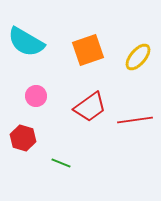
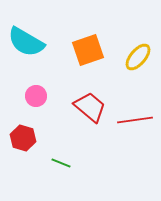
red trapezoid: rotated 104 degrees counterclockwise
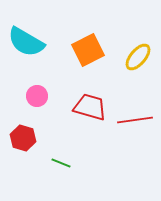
orange square: rotated 8 degrees counterclockwise
pink circle: moved 1 px right
red trapezoid: rotated 24 degrees counterclockwise
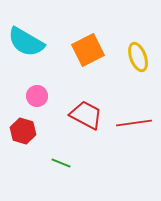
yellow ellipse: rotated 60 degrees counterclockwise
red trapezoid: moved 4 px left, 8 px down; rotated 12 degrees clockwise
red line: moved 1 px left, 3 px down
red hexagon: moved 7 px up
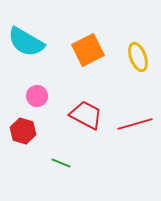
red line: moved 1 px right, 1 px down; rotated 8 degrees counterclockwise
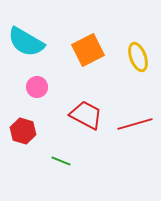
pink circle: moved 9 px up
green line: moved 2 px up
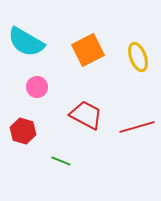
red line: moved 2 px right, 3 px down
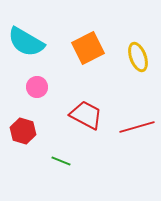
orange square: moved 2 px up
